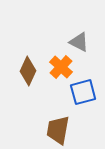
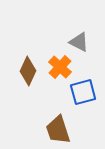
orange cross: moved 1 px left
brown trapezoid: rotated 28 degrees counterclockwise
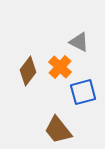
brown diamond: rotated 12 degrees clockwise
brown trapezoid: rotated 20 degrees counterclockwise
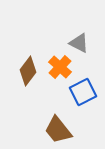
gray triangle: moved 1 px down
blue square: rotated 12 degrees counterclockwise
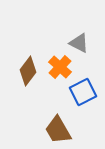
brown trapezoid: rotated 8 degrees clockwise
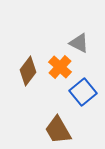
blue square: rotated 12 degrees counterclockwise
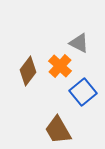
orange cross: moved 1 px up
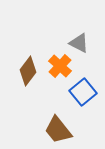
brown trapezoid: rotated 8 degrees counterclockwise
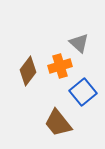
gray triangle: rotated 15 degrees clockwise
orange cross: rotated 30 degrees clockwise
brown trapezoid: moved 7 px up
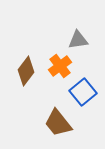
gray triangle: moved 1 px left, 3 px up; rotated 50 degrees counterclockwise
orange cross: rotated 20 degrees counterclockwise
brown diamond: moved 2 px left
